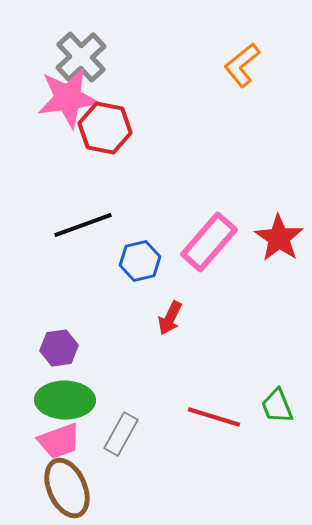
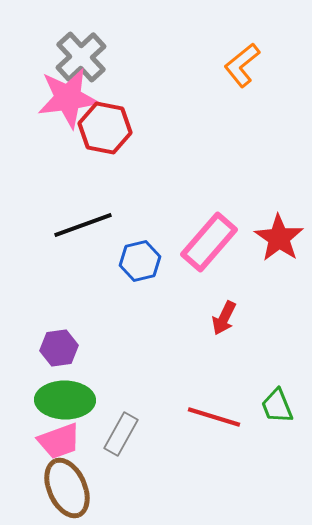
red arrow: moved 54 px right
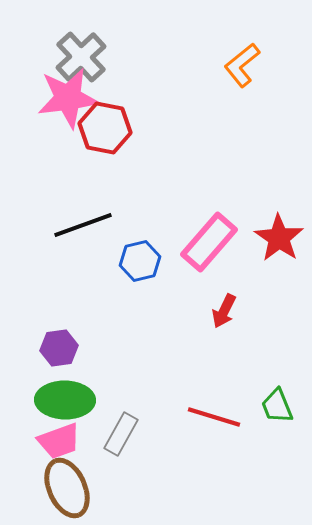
red arrow: moved 7 px up
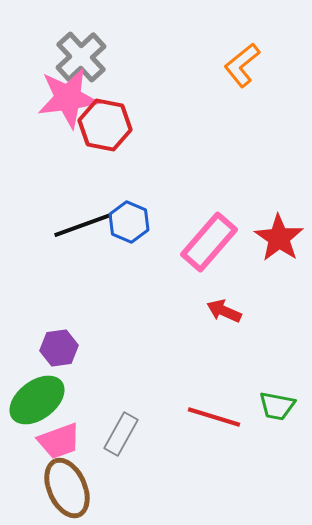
red hexagon: moved 3 px up
blue hexagon: moved 11 px left, 39 px up; rotated 24 degrees counterclockwise
red arrow: rotated 88 degrees clockwise
green ellipse: moved 28 px left; rotated 38 degrees counterclockwise
green trapezoid: rotated 57 degrees counterclockwise
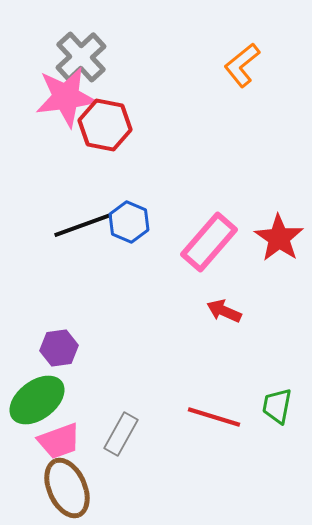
pink star: moved 2 px left, 1 px up
green trapezoid: rotated 90 degrees clockwise
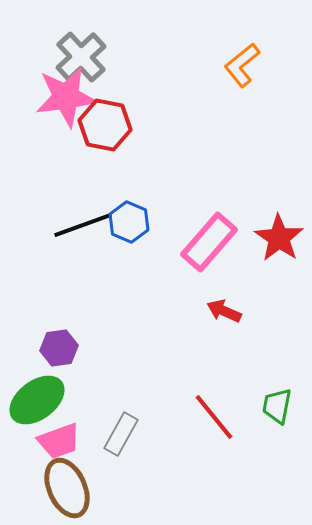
red line: rotated 34 degrees clockwise
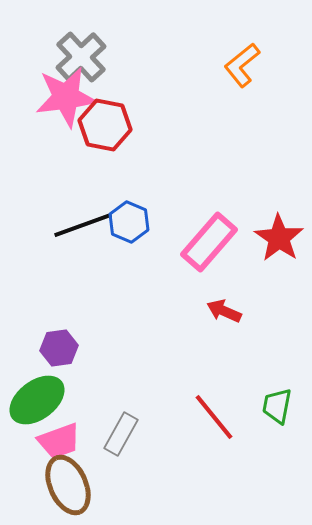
brown ellipse: moved 1 px right, 3 px up
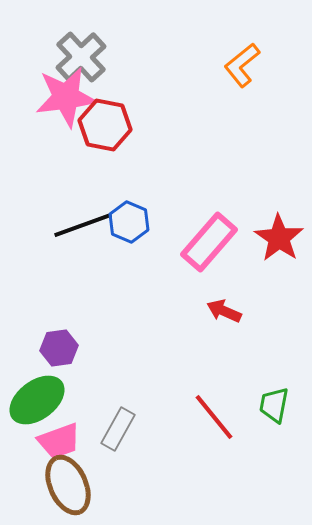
green trapezoid: moved 3 px left, 1 px up
gray rectangle: moved 3 px left, 5 px up
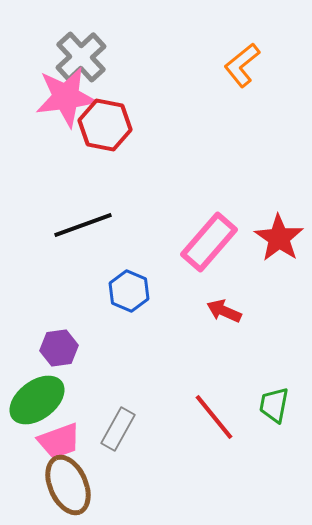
blue hexagon: moved 69 px down
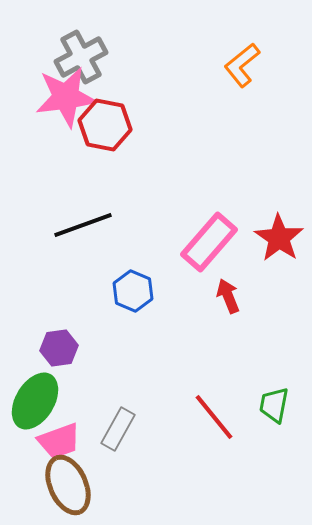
gray cross: rotated 15 degrees clockwise
blue hexagon: moved 4 px right
red arrow: moved 4 px right, 15 px up; rotated 44 degrees clockwise
green ellipse: moved 2 px left, 1 px down; rotated 22 degrees counterclockwise
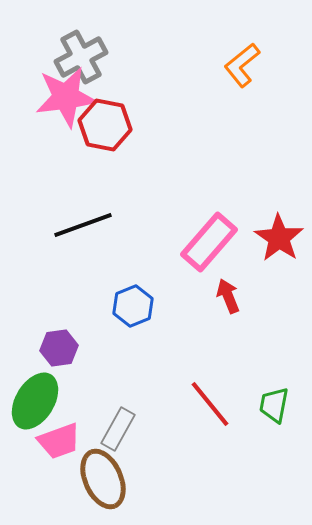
blue hexagon: moved 15 px down; rotated 15 degrees clockwise
red line: moved 4 px left, 13 px up
brown ellipse: moved 35 px right, 6 px up
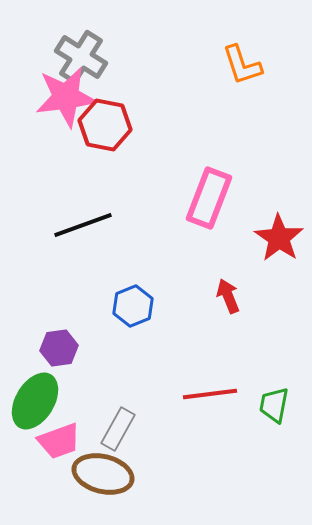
gray cross: rotated 30 degrees counterclockwise
orange L-shape: rotated 69 degrees counterclockwise
pink rectangle: moved 44 px up; rotated 20 degrees counterclockwise
red line: moved 10 px up; rotated 58 degrees counterclockwise
brown ellipse: moved 5 px up; rotated 52 degrees counterclockwise
